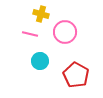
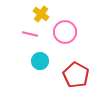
yellow cross: rotated 21 degrees clockwise
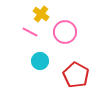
pink line: moved 2 px up; rotated 14 degrees clockwise
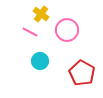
pink circle: moved 2 px right, 2 px up
red pentagon: moved 6 px right, 2 px up
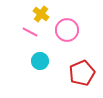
red pentagon: rotated 20 degrees clockwise
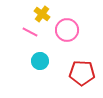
yellow cross: moved 1 px right
red pentagon: rotated 25 degrees clockwise
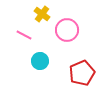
pink line: moved 6 px left, 3 px down
red pentagon: rotated 25 degrees counterclockwise
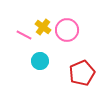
yellow cross: moved 1 px right, 13 px down
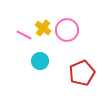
yellow cross: moved 1 px down
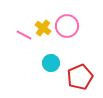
pink circle: moved 4 px up
cyan circle: moved 11 px right, 2 px down
red pentagon: moved 2 px left, 4 px down
